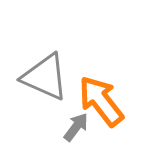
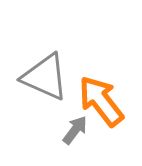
gray arrow: moved 1 px left, 3 px down
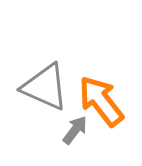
gray triangle: moved 10 px down
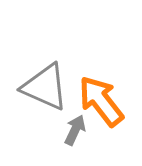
gray arrow: rotated 12 degrees counterclockwise
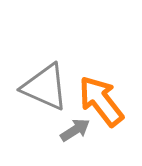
gray arrow: rotated 32 degrees clockwise
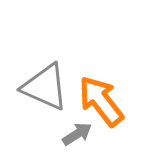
gray arrow: moved 2 px right, 4 px down
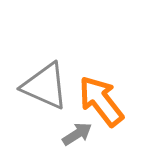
gray triangle: moved 1 px up
